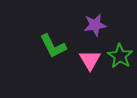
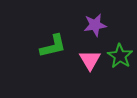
green L-shape: rotated 76 degrees counterclockwise
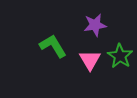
green L-shape: rotated 108 degrees counterclockwise
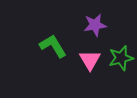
green star: moved 1 px right, 2 px down; rotated 25 degrees clockwise
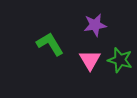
green L-shape: moved 3 px left, 2 px up
green star: moved 1 px left, 2 px down; rotated 30 degrees clockwise
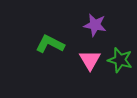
purple star: rotated 20 degrees clockwise
green L-shape: rotated 32 degrees counterclockwise
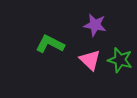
pink triangle: rotated 15 degrees counterclockwise
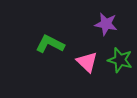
purple star: moved 11 px right, 1 px up
pink triangle: moved 3 px left, 2 px down
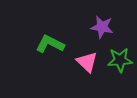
purple star: moved 4 px left, 3 px down
green star: rotated 20 degrees counterclockwise
